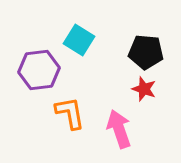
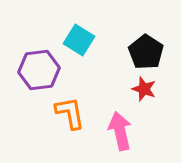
black pentagon: rotated 28 degrees clockwise
pink arrow: moved 1 px right, 2 px down; rotated 6 degrees clockwise
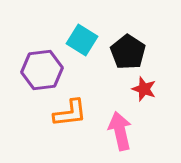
cyan square: moved 3 px right
black pentagon: moved 18 px left
purple hexagon: moved 3 px right
orange L-shape: rotated 93 degrees clockwise
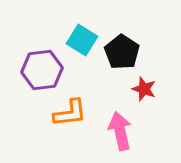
black pentagon: moved 6 px left
